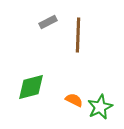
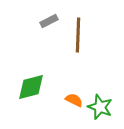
gray rectangle: moved 1 px right, 1 px up
green star: rotated 25 degrees counterclockwise
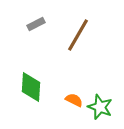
gray rectangle: moved 13 px left, 3 px down
brown line: rotated 28 degrees clockwise
green diamond: rotated 72 degrees counterclockwise
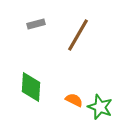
gray rectangle: rotated 12 degrees clockwise
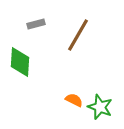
green diamond: moved 11 px left, 25 px up
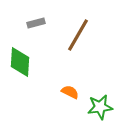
gray rectangle: moved 1 px up
orange semicircle: moved 4 px left, 8 px up
green star: rotated 30 degrees counterclockwise
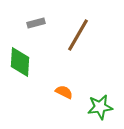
orange semicircle: moved 6 px left
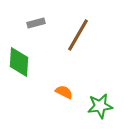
green diamond: moved 1 px left
green star: moved 1 px up
